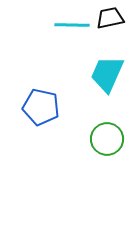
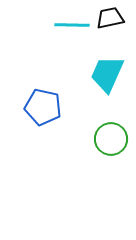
blue pentagon: moved 2 px right
green circle: moved 4 px right
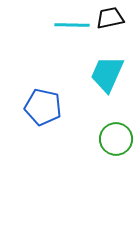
green circle: moved 5 px right
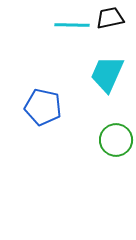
green circle: moved 1 px down
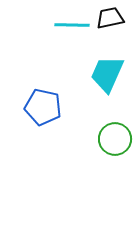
green circle: moved 1 px left, 1 px up
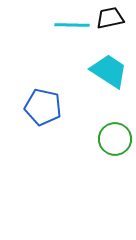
cyan trapezoid: moved 2 px right, 3 px up; rotated 99 degrees clockwise
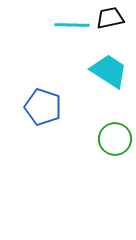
blue pentagon: rotated 6 degrees clockwise
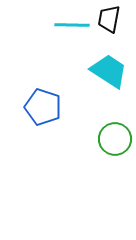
black trapezoid: moved 1 px left, 1 px down; rotated 68 degrees counterclockwise
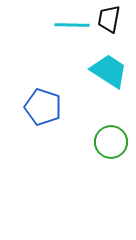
green circle: moved 4 px left, 3 px down
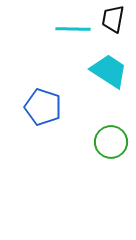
black trapezoid: moved 4 px right
cyan line: moved 1 px right, 4 px down
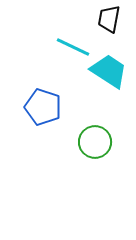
black trapezoid: moved 4 px left
cyan line: moved 18 px down; rotated 24 degrees clockwise
green circle: moved 16 px left
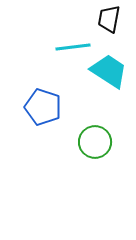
cyan line: rotated 32 degrees counterclockwise
